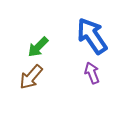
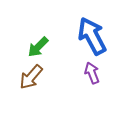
blue arrow: rotated 6 degrees clockwise
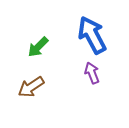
blue arrow: moved 1 px up
brown arrow: moved 10 px down; rotated 16 degrees clockwise
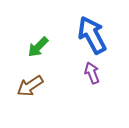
brown arrow: moved 1 px left, 1 px up
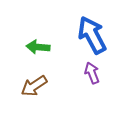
green arrow: rotated 50 degrees clockwise
brown arrow: moved 4 px right
